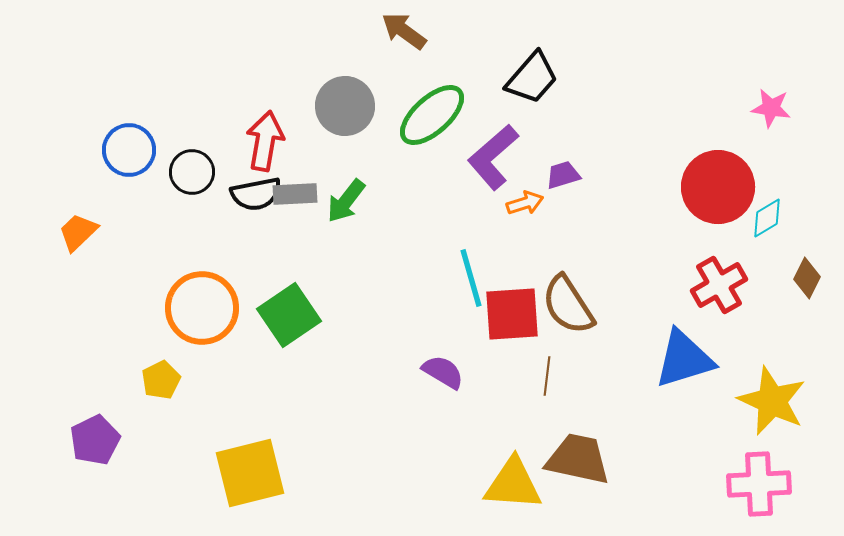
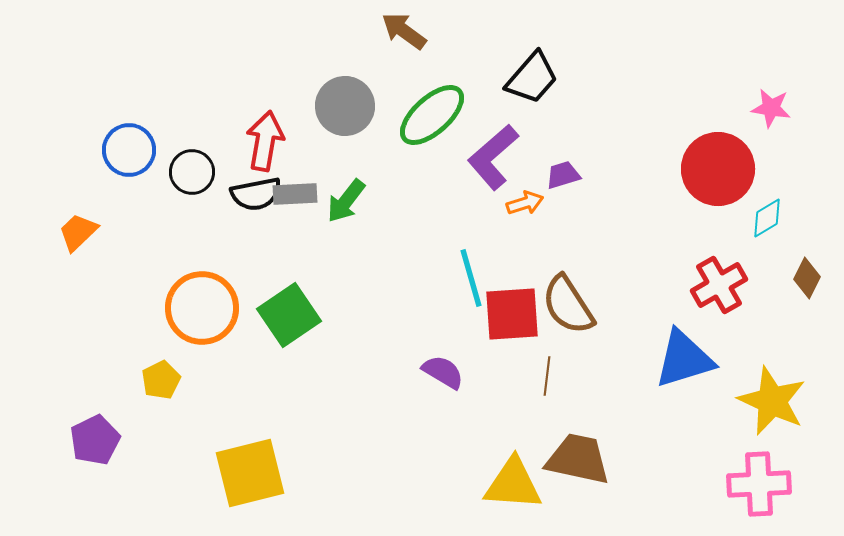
red circle: moved 18 px up
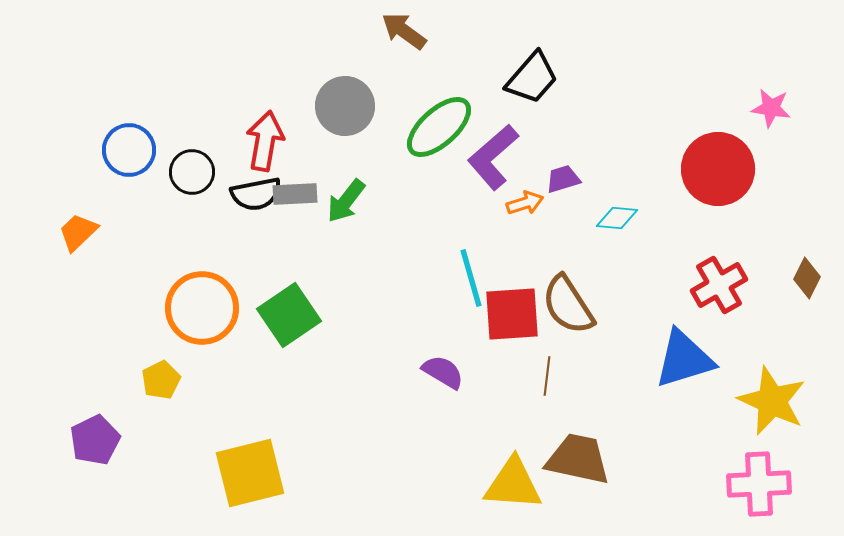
green ellipse: moved 7 px right, 12 px down
purple trapezoid: moved 4 px down
cyan diamond: moved 150 px left; rotated 36 degrees clockwise
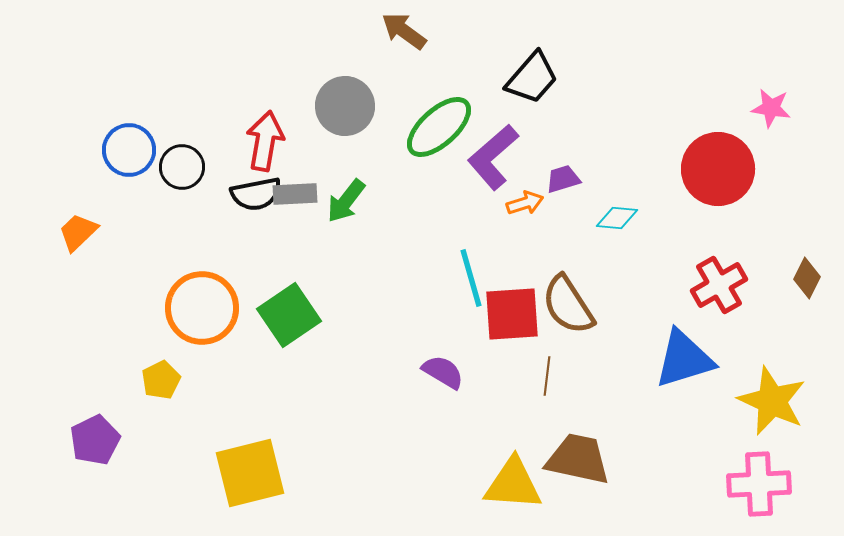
black circle: moved 10 px left, 5 px up
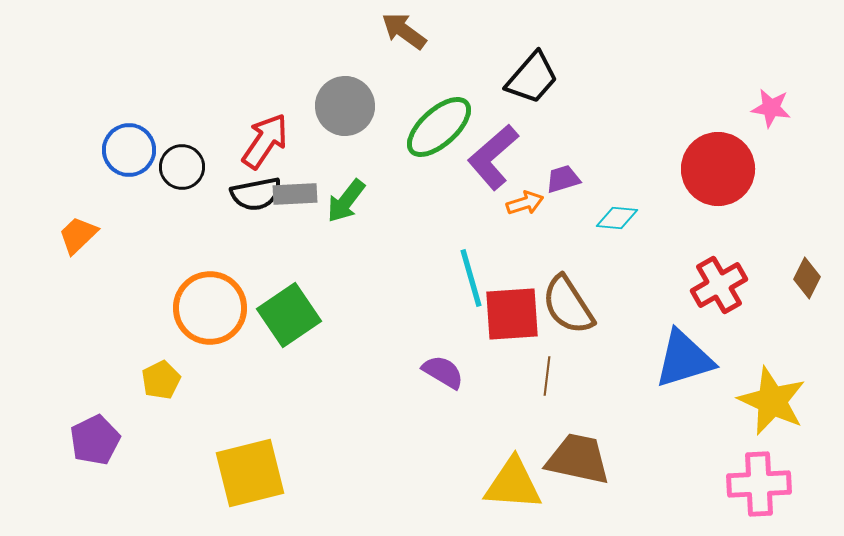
red arrow: rotated 24 degrees clockwise
orange trapezoid: moved 3 px down
orange circle: moved 8 px right
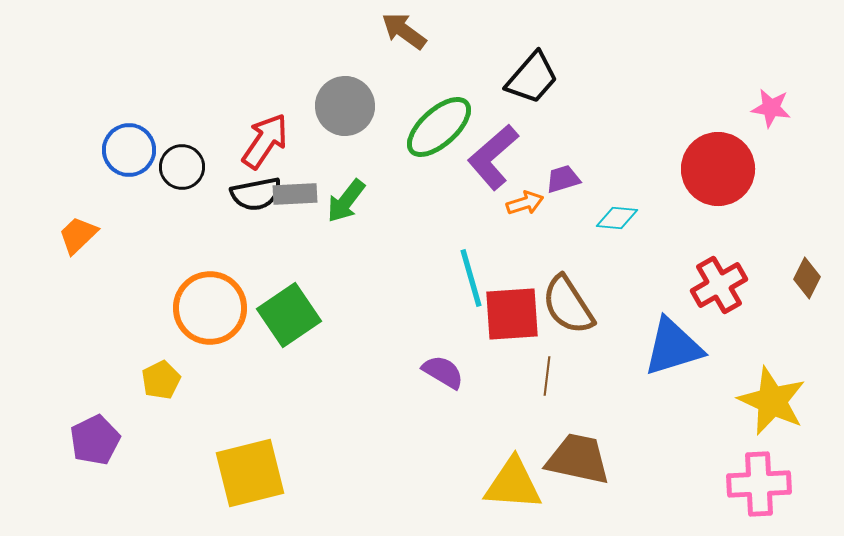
blue triangle: moved 11 px left, 12 px up
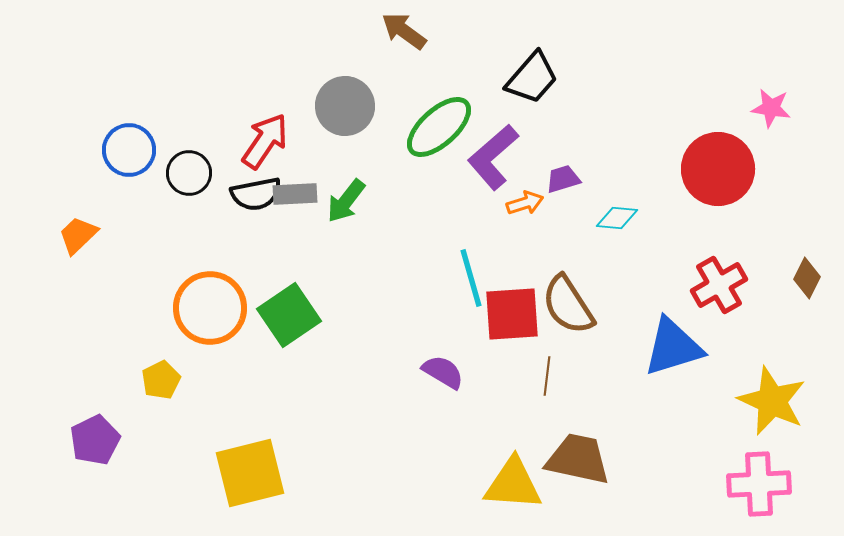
black circle: moved 7 px right, 6 px down
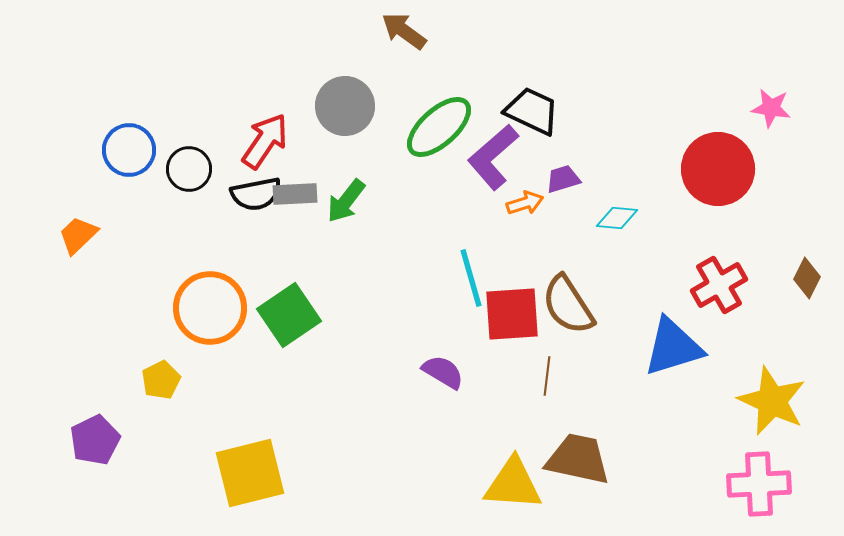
black trapezoid: moved 33 px down; rotated 106 degrees counterclockwise
black circle: moved 4 px up
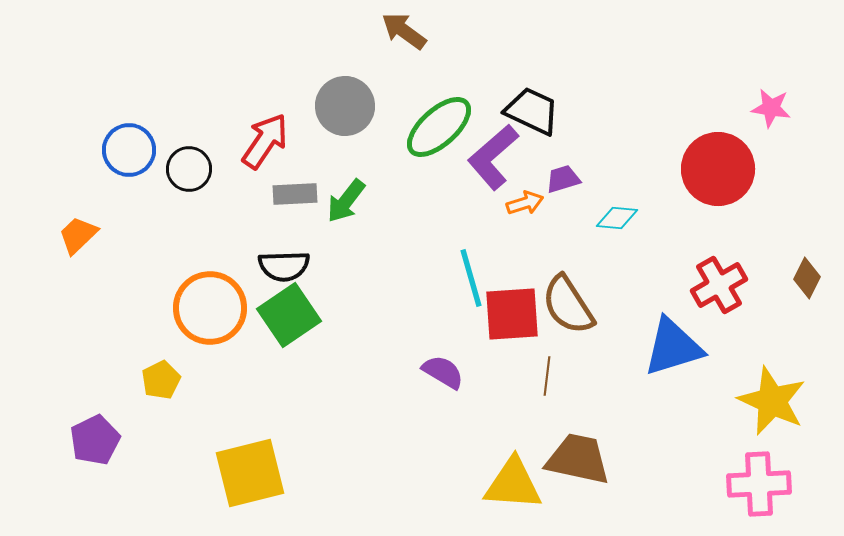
black semicircle: moved 28 px right, 72 px down; rotated 9 degrees clockwise
